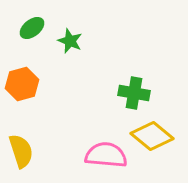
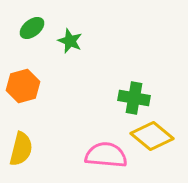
orange hexagon: moved 1 px right, 2 px down
green cross: moved 5 px down
yellow semicircle: moved 2 px up; rotated 32 degrees clockwise
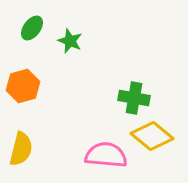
green ellipse: rotated 15 degrees counterclockwise
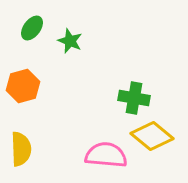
yellow semicircle: rotated 16 degrees counterclockwise
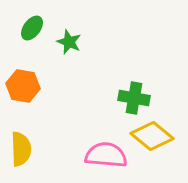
green star: moved 1 px left, 1 px down
orange hexagon: rotated 24 degrees clockwise
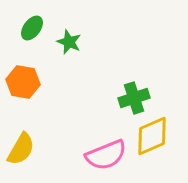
orange hexagon: moved 4 px up
green cross: rotated 28 degrees counterclockwise
yellow diamond: rotated 63 degrees counterclockwise
yellow semicircle: rotated 32 degrees clockwise
pink semicircle: rotated 153 degrees clockwise
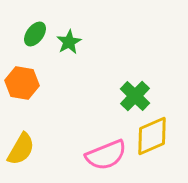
green ellipse: moved 3 px right, 6 px down
green star: rotated 20 degrees clockwise
orange hexagon: moved 1 px left, 1 px down
green cross: moved 1 px right, 2 px up; rotated 28 degrees counterclockwise
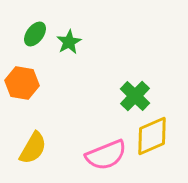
yellow semicircle: moved 12 px right, 1 px up
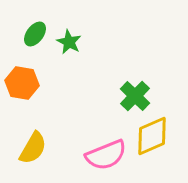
green star: rotated 15 degrees counterclockwise
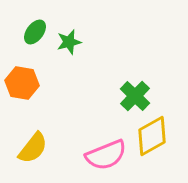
green ellipse: moved 2 px up
green star: rotated 30 degrees clockwise
yellow diamond: rotated 6 degrees counterclockwise
yellow semicircle: rotated 8 degrees clockwise
